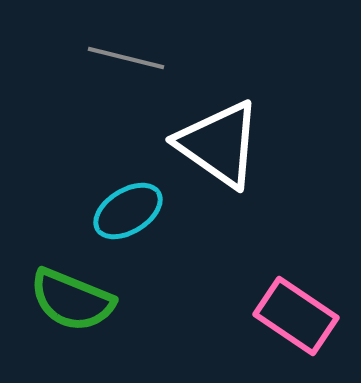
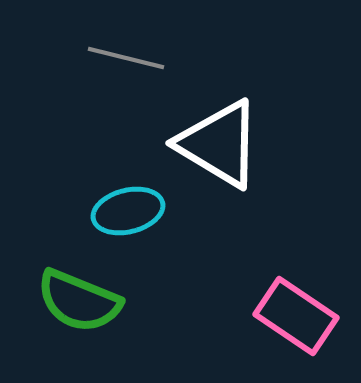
white triangle: rotated 4 degrees counterclockwise
cyan ellipse: rotated 18 degrees clockwise
green semicircle: moved 7 px right, 1 px down
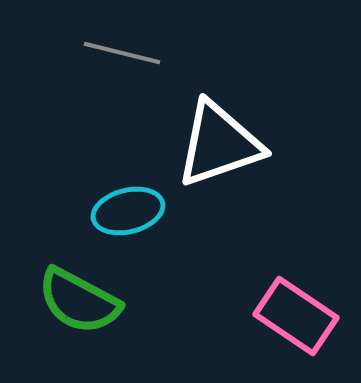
gray line: moved 4 px left, 5 px up
white triangle: rotated 50 degrees counterclockwise
green semicircle: rotated 6 degrees clockwise
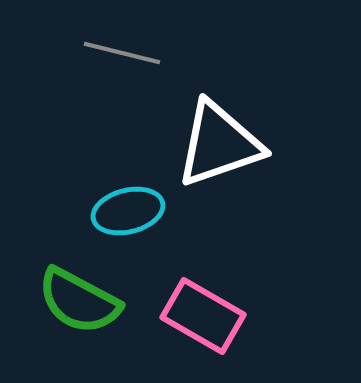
pink rectangle: moved 93 px left; rotated 4 degrees counterclockwise
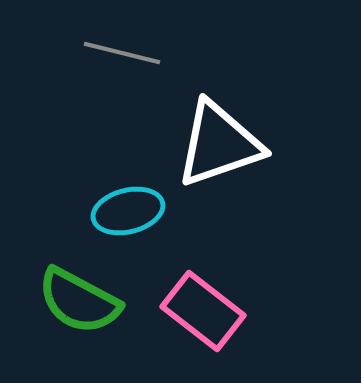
pink rectangle: moved 5 px up; rotated 8 degrees clockwise
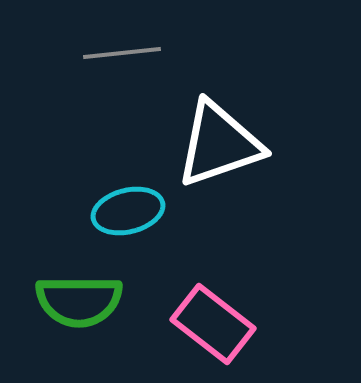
gray line: rotated 20 degrees counterclockwise
green semicircle: rotated 28 degrees counterclockwise
pink rectangle: moved 10 px right, 13 px down
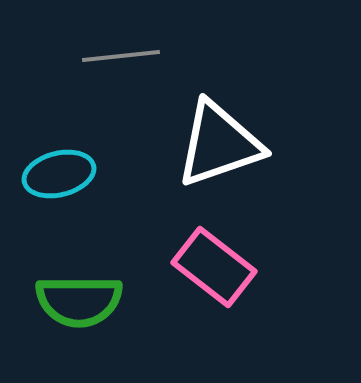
gray line: moved 1 px left, 3 px down
cyan ellipse: moved 69 px left, 37 px up
pink rectangle: moved 1 px right, 57 px up
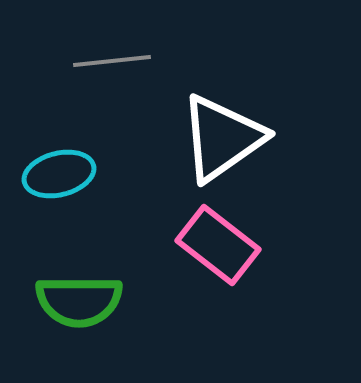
gray line: moved 9 px left, 5 px down
white triangle: moved 3 px right, 6 px up; rotated 16 degrees counterclockwise
pink rectangle: moved 4 px right, 22 px up
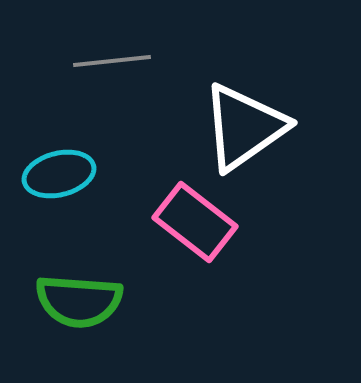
white triangle: moved 22 px right, 11 px up
pink rectangle: moved 23 px left, 23 px up
green semicircle: rotated 4 degrees clockwise
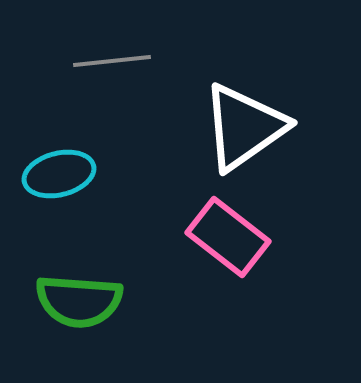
pink rectangle: moved 33 px right, 15 px down
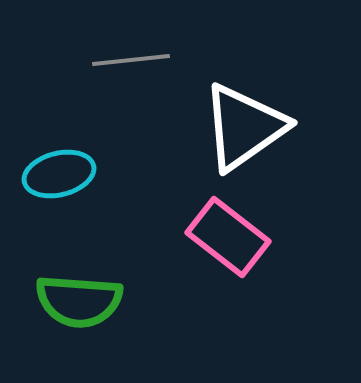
gray line: moved 19 px right, 1 px up
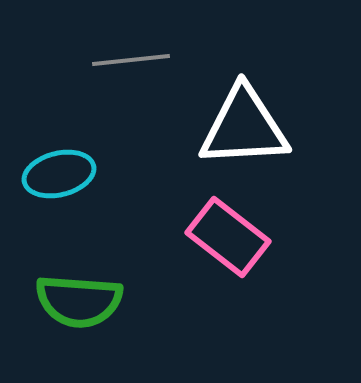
white triangle: rotated 32 degrees clockwise
